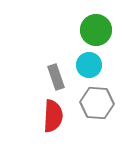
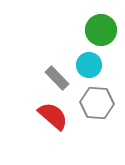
green circle: moved 5 px right
gray rectangle: moved 1 px right, 1 px down; rotated 25 degrees counterclockwise
red semicircle: rotated 52 degrees counterclockwise
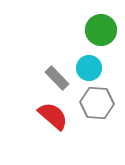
cyan circle: moved 3 px down
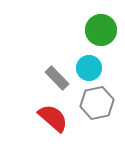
gray hexagon: rotated 16 degrees counterclockwise
red semicircle: moved 2 px down
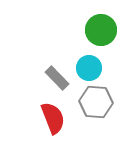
gray hexagon: moved 1 px left, 1 px up; rotated 16 degrees clockwise
red semicircle: rotated 28 degrees clockwise
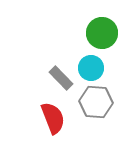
green circle: moved 1 px right, 3 px down
cyan circle: moved 2 px right
gray rectangle: moved 4 px right
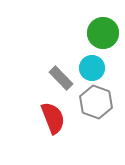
green circle: moved 1 px right
cyan circle: moved 1 px right
gray hexagon: rotated 16 degrees clockwise
